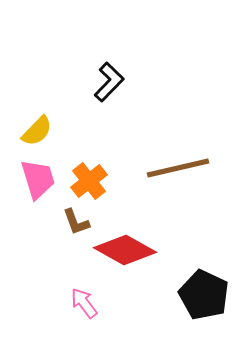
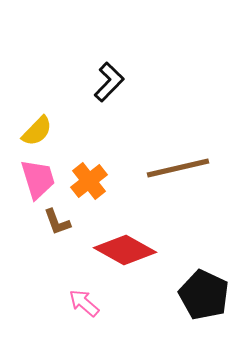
brown L-shape: moved 19 px left
pink arrow: rotated 12 degrees counterclockwise
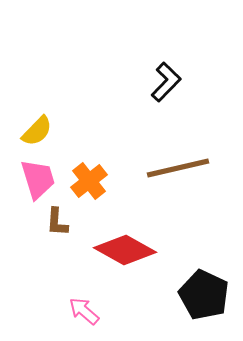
black L-shape: moved 57 px right
brown L-shape: rotated 24 degrees clockwise
pink arrow: moved 8 px down
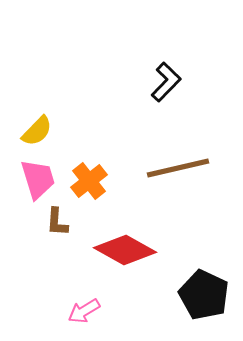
pink arrow: rotated 72 degrees counterclockwise
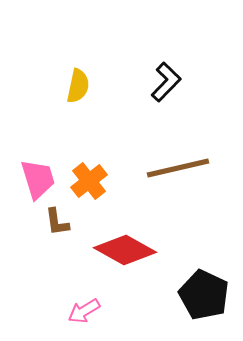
yellow semicircle: moved 41 px right, 45 px up; rotated 32 degrees counterclockwise
brown L-shape: rotated 12 degrees counterclockwise
